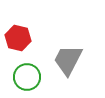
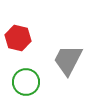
green circle: moved 1 px left, 5 px down
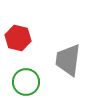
gray trapezoid: rotated 20 degrees counterclockwise
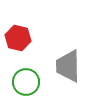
gray trapezoid: moved 6 px down; rotated 8 degrees counterclockwise
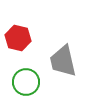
gray trapezoid: moved 5 px left, 5 px up; rotated 12 degrees counterclockwise
